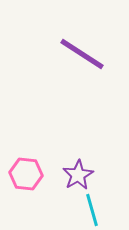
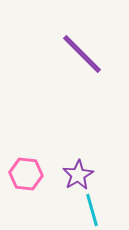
purple line: rotated 12 degrees clockwise
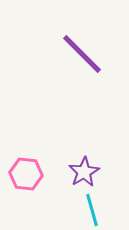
purple star: moved 6 px right, 3 px up
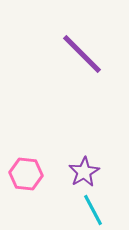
cyan line: moved 1 px right; rotated 12 degrees counterclockwise
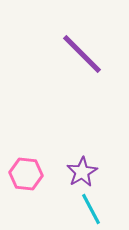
purple star: moved 2 px left
cyan line: moved 2 px left, 1 px up
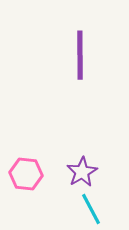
purple line: moved 2 px left, 1 px down; rotated 45 degrees clockwise
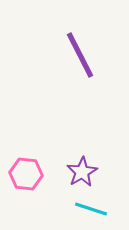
purple line: rotated 27 degrees counterclockwise
cyan line: rotated 44 degrees counterclockwise
